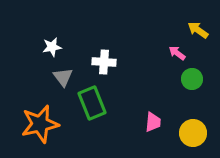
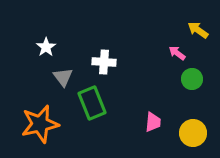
white star: moved 6 px left; rotated 24 degrees counterclockwise
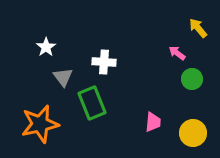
yellow arrow: moved 2 px up; rotated 15 degrees clockwise
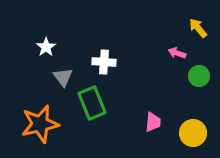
pink arrow: rotated 18 degrees counterclockwise
green circle: moved 7 px right, 3 px up
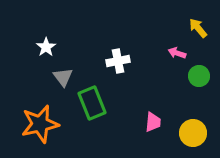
white cross: moved 14 px right, 1 px up; rotated 15 degrees counterclockwise
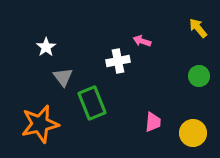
pink arrow: moved 35 px left, 12 px up
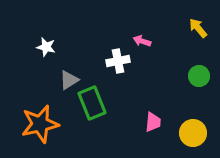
white star: rotated 24 degrees counterclockwise
gray triangle: moved 6 px right, 3 px down; rotated 35 degrees clockwise
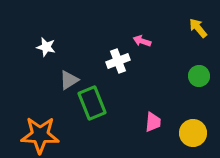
white cross: rotated 10 degrees counterclockwise
orange star: moved 11 px down; rotated 15 degrees clockwise
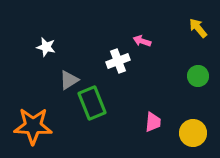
green circle: moved 1 px left
orange star: moved 7 px left, 9 px up
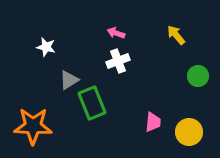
yellow arrow: moved 22 px left, 7 px down
pink arrow: moved 26 px left, 8 px up
yellow circle: moved 4 px left, 1 px up
